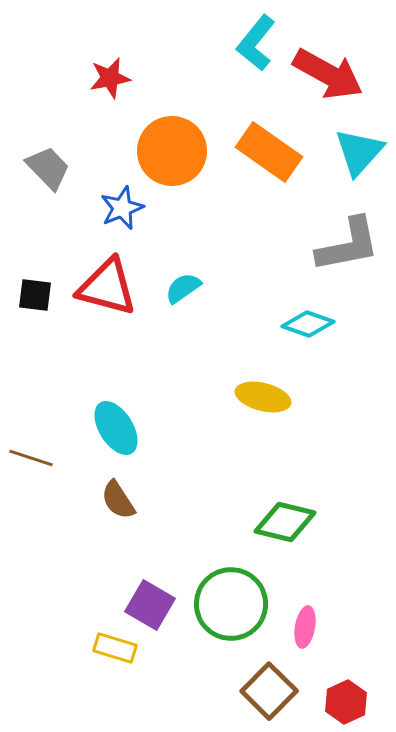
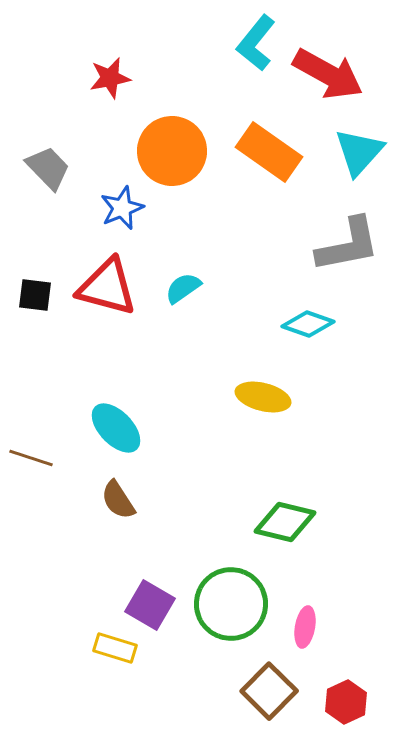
cyan ellipse: rotated 12 degrees counterclockwise
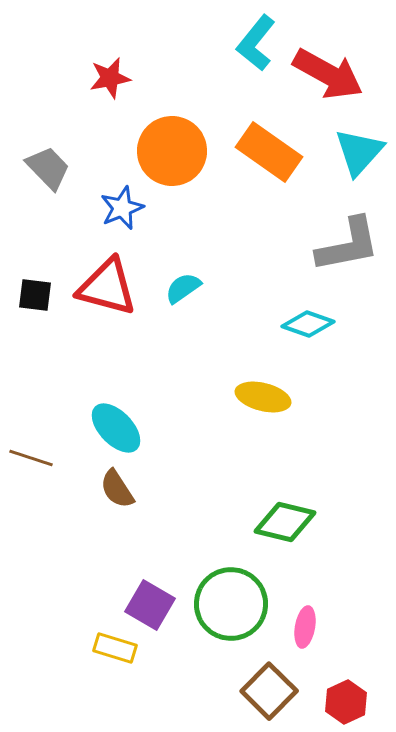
brown semicircle: moved 1 px left, 11 px up
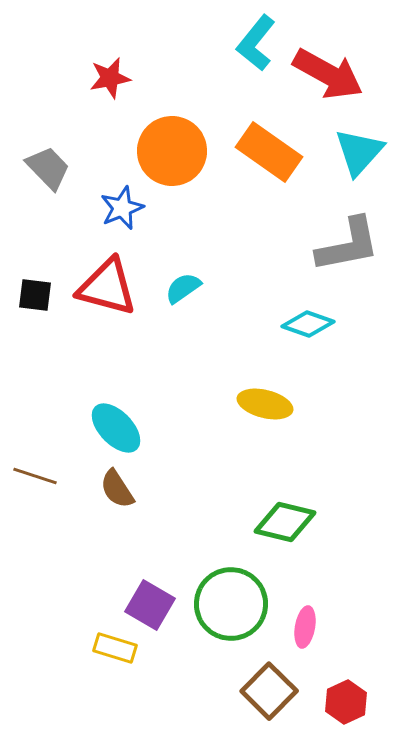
yellow ellipse: moved 2 px right, 7 px down
brown line: moved 4 px right, 18 px down
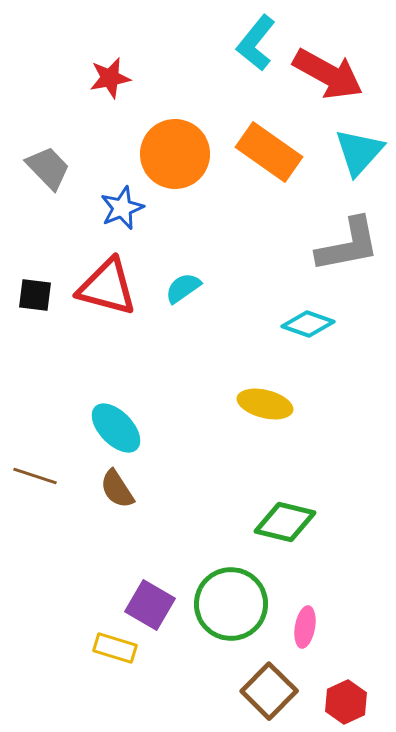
orange circle: moved 3 px right, 3 px down
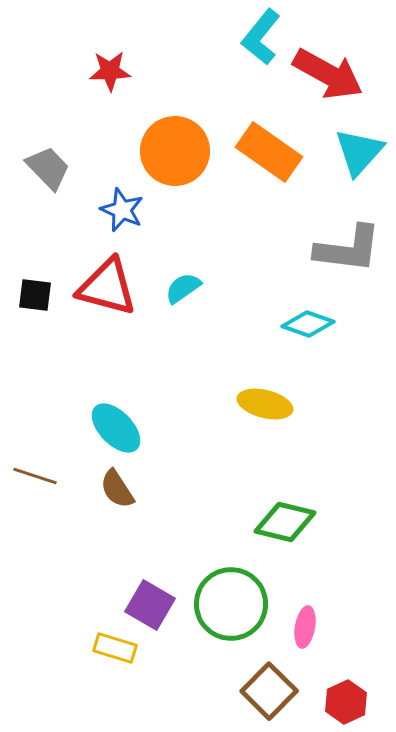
cyan L-shape: moved 5 px right, 6 px up
red star: moved 7 px up; rotated 9 degrees clockwise
orange circle: moved 3 px up
blue star: moved 2 px down; rotated 27 degrees counterclockwise
gray L-shape: moved 4 px down; rotated 18 degrees clockwise
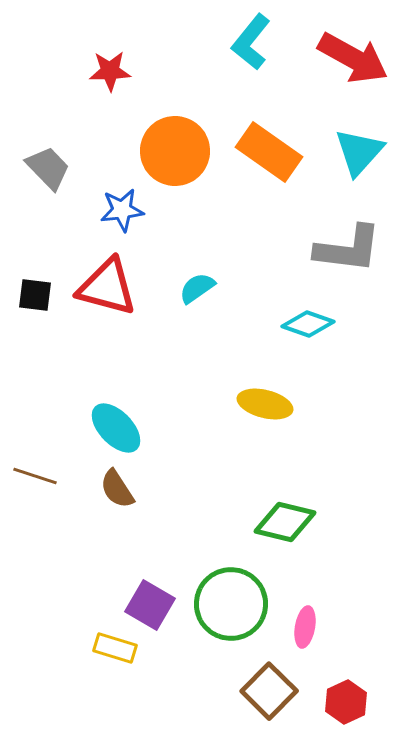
cyan L-shape: moved 10 px left, 5 px down
red arrow: moved 25 px right, 16 px up
blue star: rotated 30 degrees counterclockwise
cyan semicircle: moved 14 px right
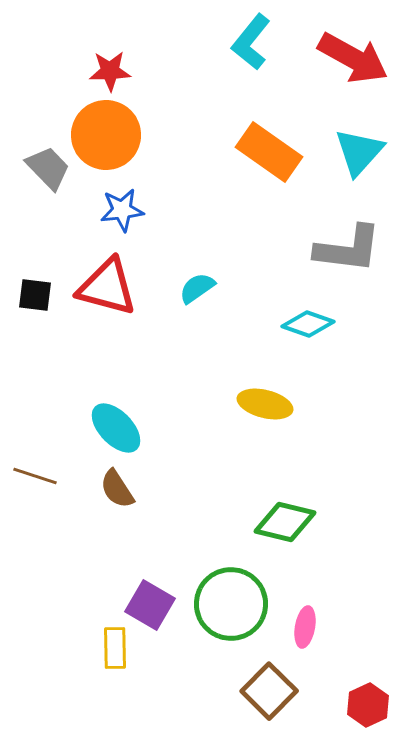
orange circle: moved 69 px left, 16 px up
yellow rectangle: rotated 72 degrees clockwise
red hexagon: moved 22 px right, 3 px down
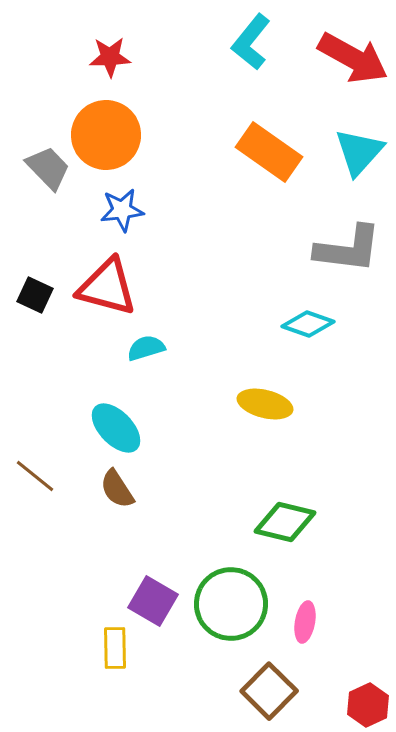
red star: moved 14 px up
cyan semicircle: moved 51 px left, 60 px down; rotated 18 degrees clockwise
black square: rotated 18 degrees clockwise
brown line: rotated 21 degrees clockwise
purple square: moved 3 px right, 4 px up
pink ellipse: moved 5 px up
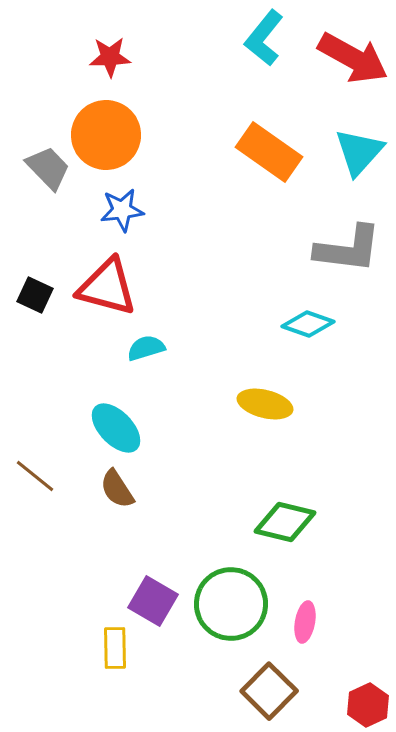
cyan L-shape: moved 13 px right, 4 px up
